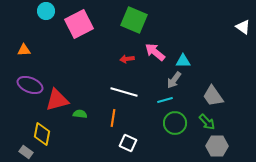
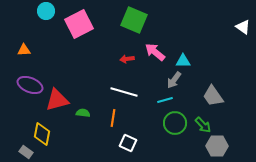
green semicircle: moved 3 px right, 1 px up
green arrow: moved 4 px left, 3 px down
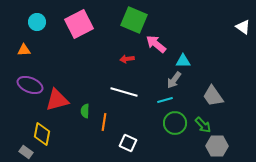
cyan circle: moved 9 px left, 11 px down
pink arrow: moved 1 px right, 8 px up
green semicircle: moved 2 px right, 2 px up; rotated 96 degrees counterclockwise
orange line: moved 9 px left, 4 px down
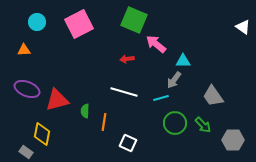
purple ellipse: moved 3 px left, 4 px down
cyan line: moved 4 px left, 2 px up
gray hexagon: moved 16 px right, 6 px up
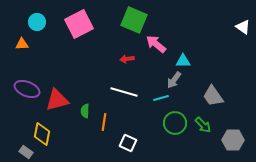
orange triangle: moved 2 px left, 6 px up
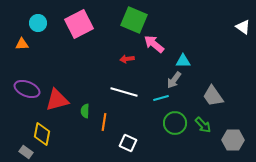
cyan circle: moved 1 px right, 1 px down
pink arrow: moved 2 px left
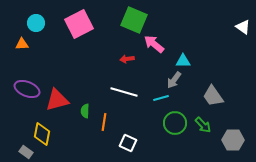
cyan circle: moved 2 px left
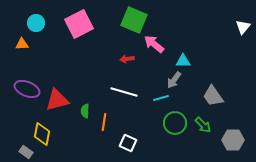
white triangle: rotated 35 degrees clockwise
